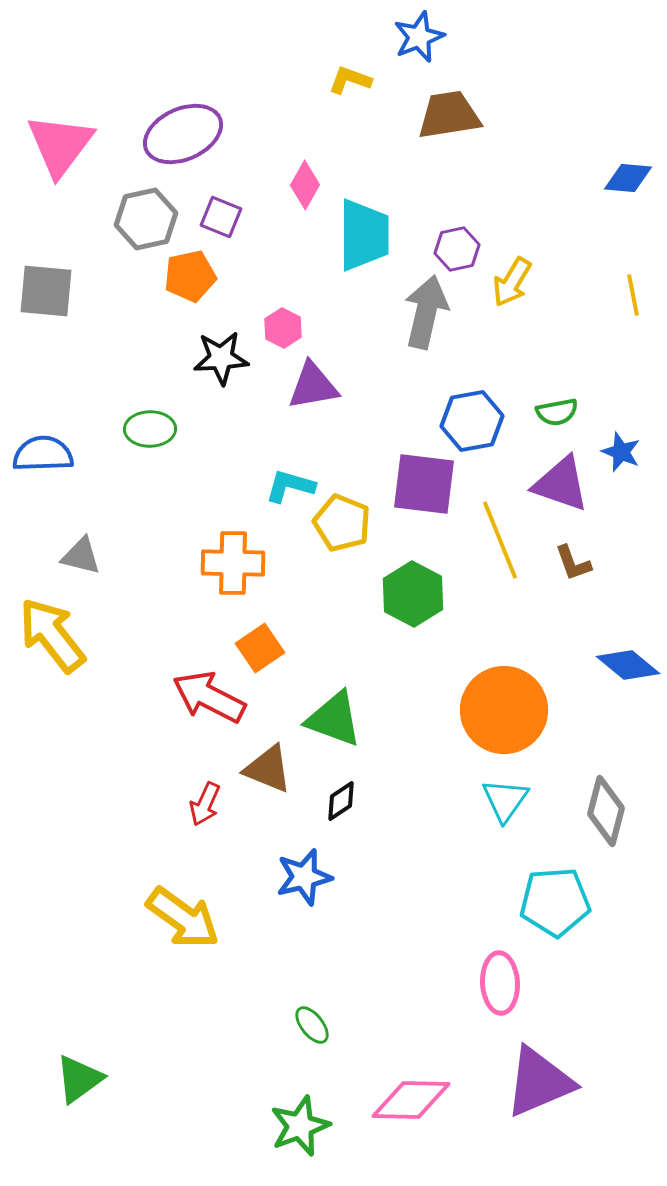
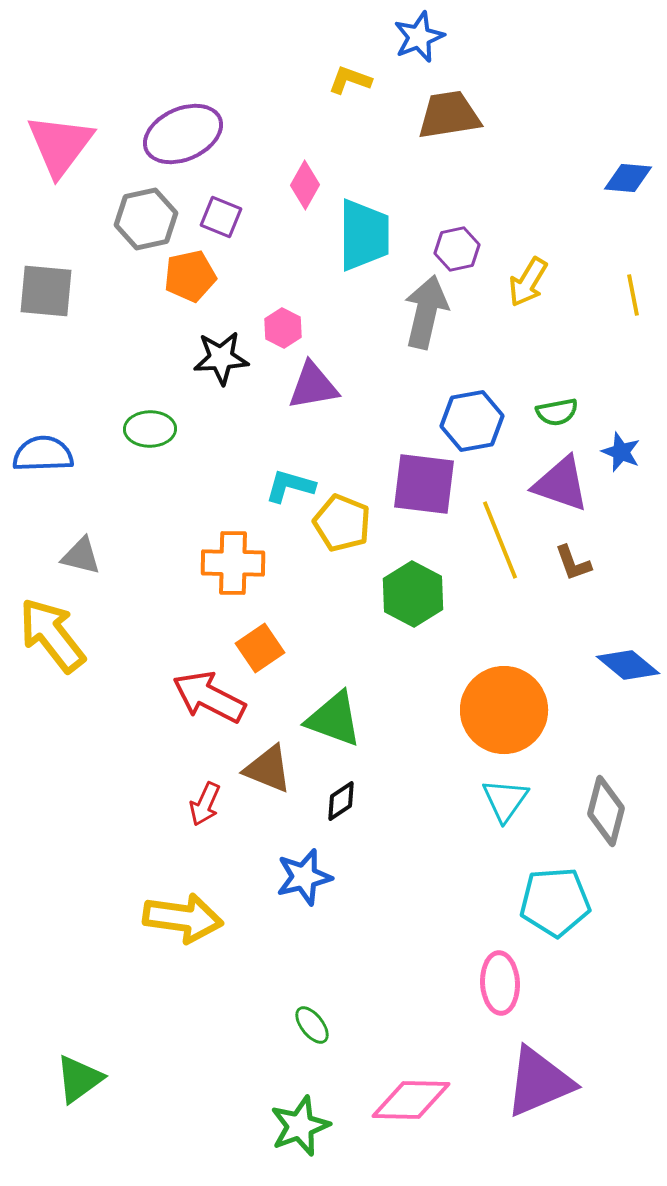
yellow arrow at (512, 282): moved 16 px right
yellow arrow at (183, 918): rotated 28 degrees counterclockwise
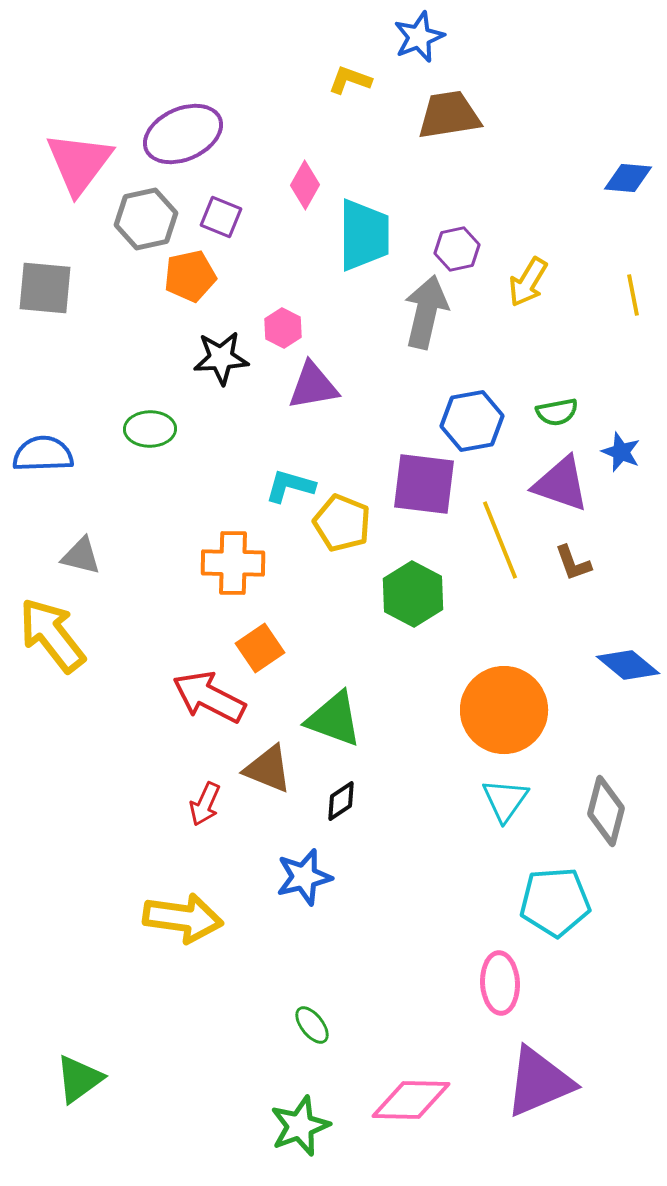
pink triangle at (60, 145): moved 19 px right, 18 px down
gray square at (46, 291): moved 1 px left, 3 px up
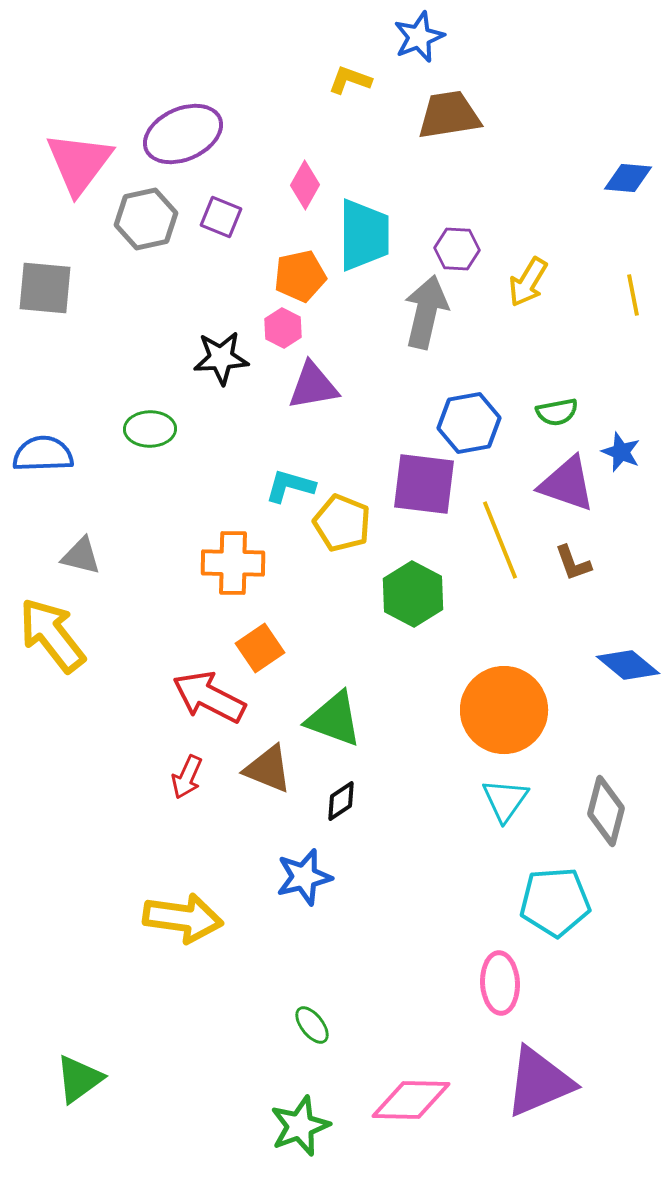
purple hexagon at (457, 249): rotated 15 degrees clockwise
orange pentagon at (190, 276): moved 110 px right
blue hexagon at (472, 421): moved 3 px left, 2 px down
purple triangle at (561, 484): moved 6 px right
red arrow at (205, 804): moved 18 px left, 27 px up
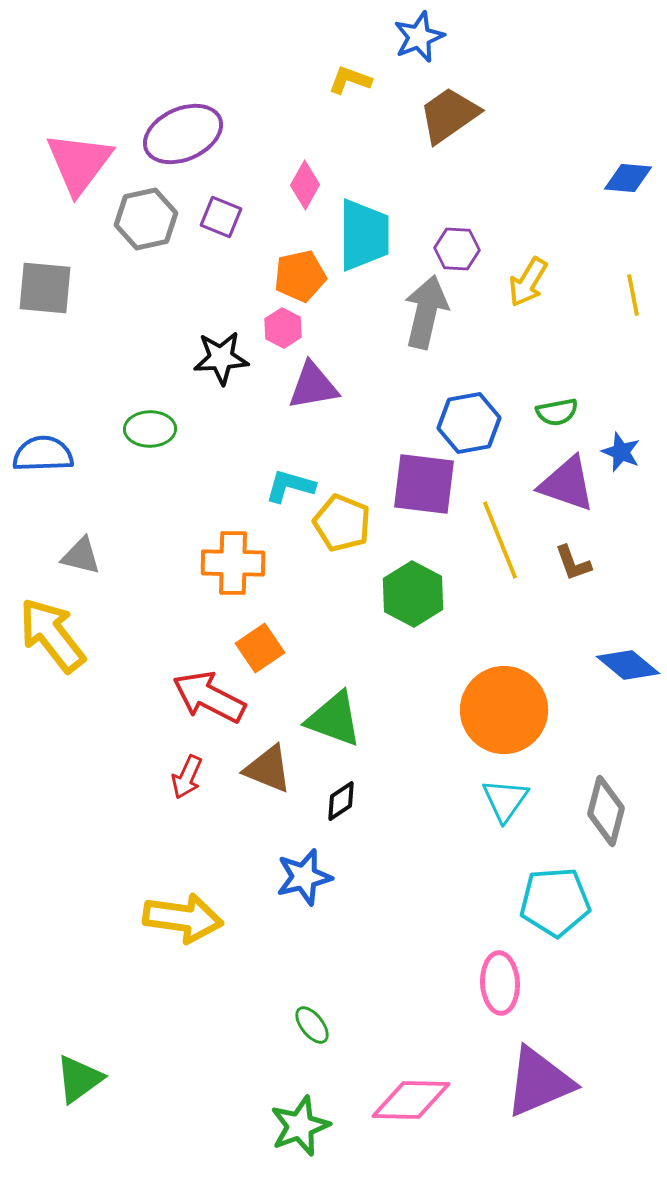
brown trapezoid at (449, 115): rotated 26 degrees counterclockwise
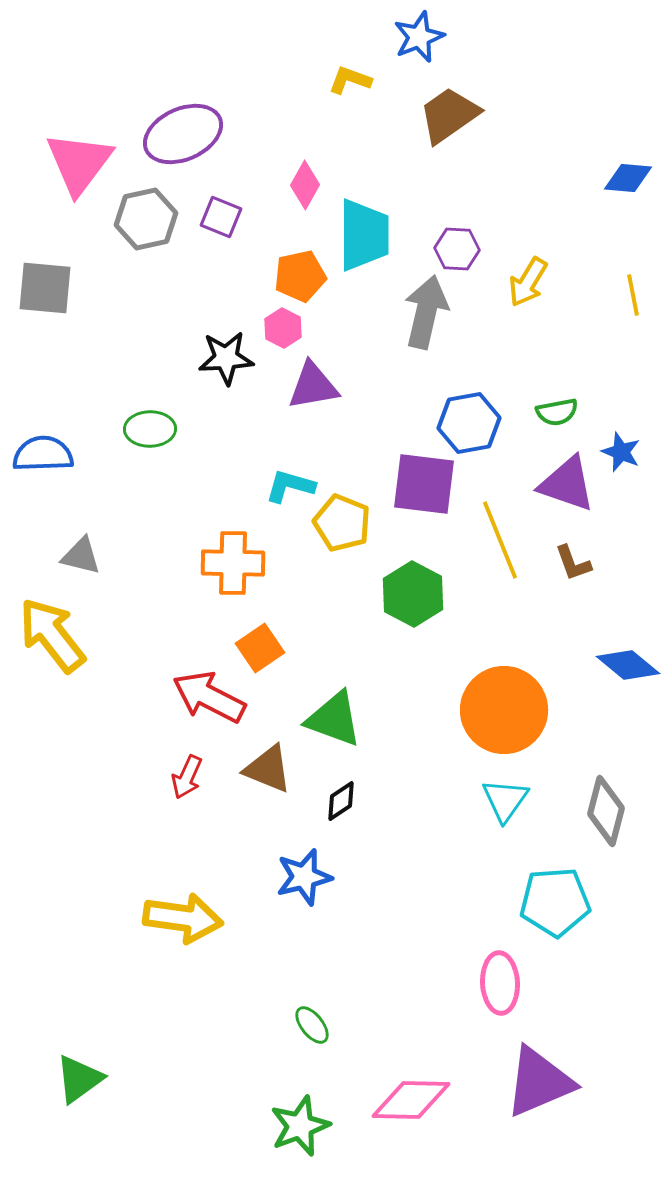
black star at (221, 358): moved 5 px right
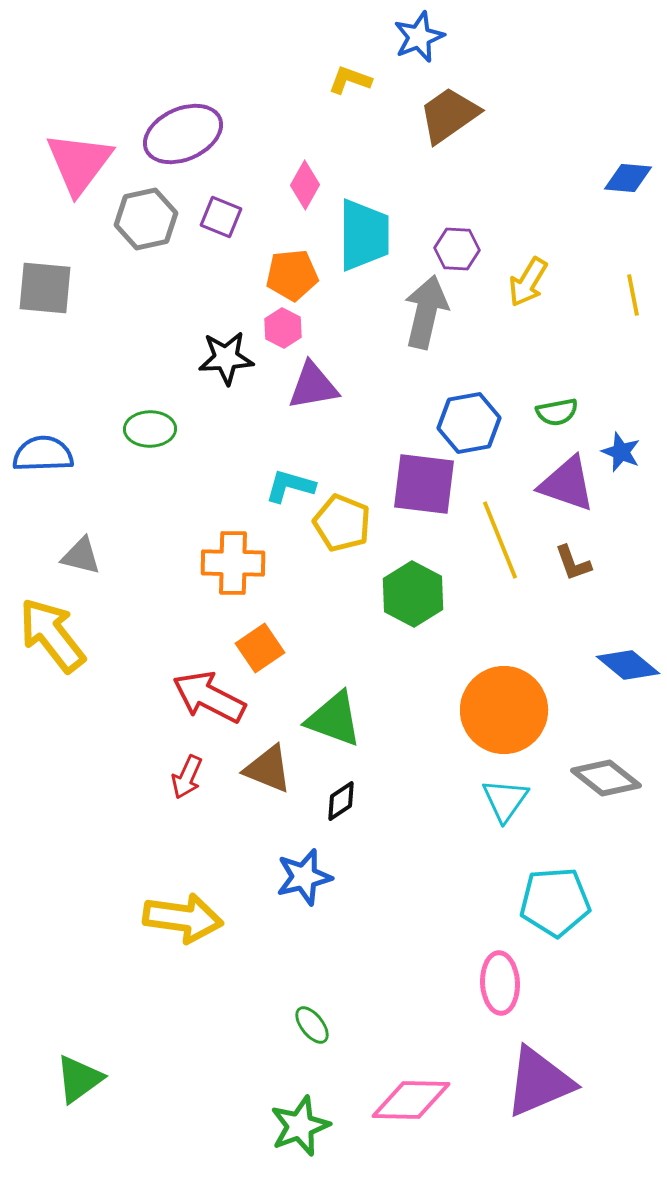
orange pentagon at (300, 276): moved 8 px left, 1 px up; rotated 6 degrees clockwise
gray diamond at (606, 811): moved 33 px up; rotated 66 degrees counterclockwise
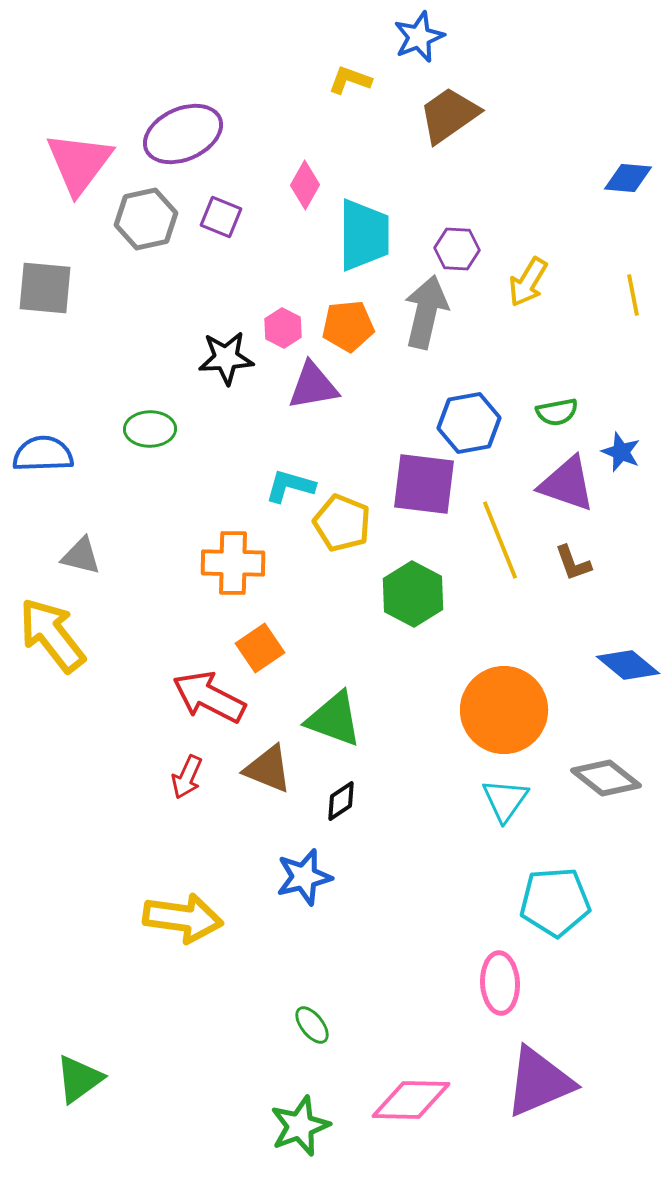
orange pentagon at (292, 275): moved 56 px right, 51 px down
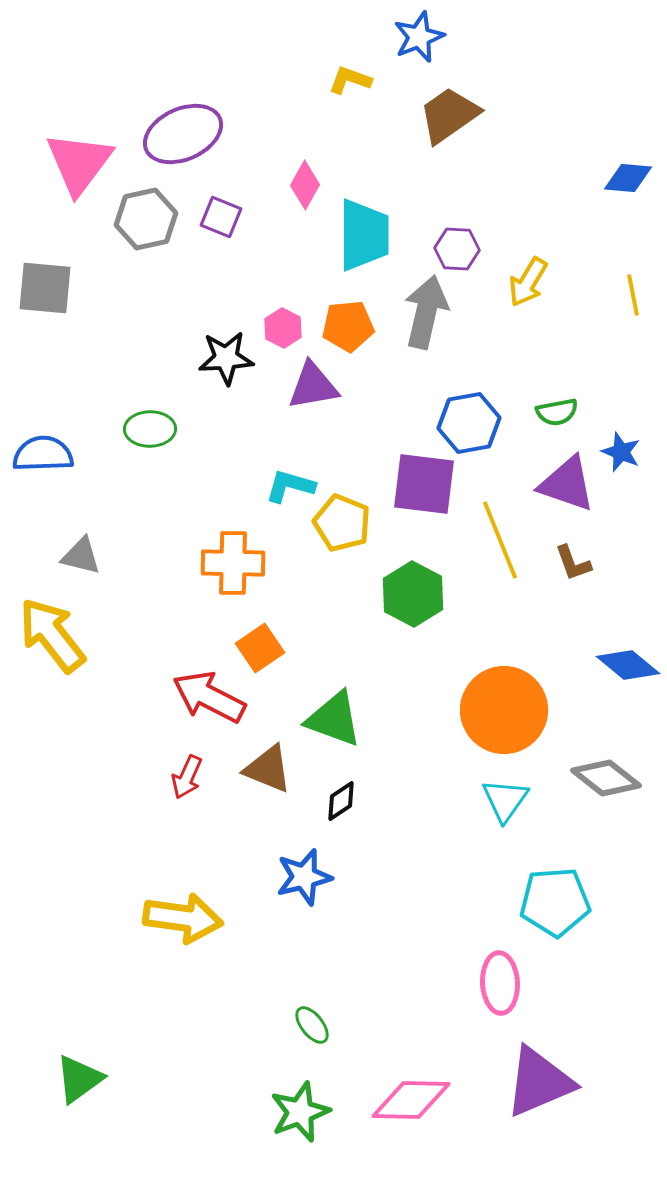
green star at (300, 1126): moved 14 px up
